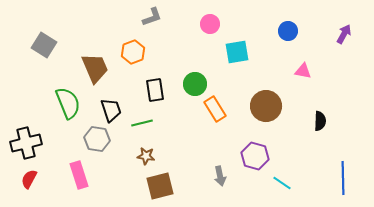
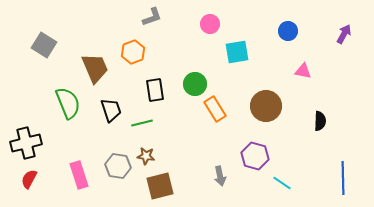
gray hexagon: moved 21 px right, 27 px down
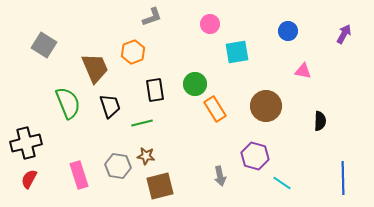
black trapezoid: moved 1 px left, 4 px up
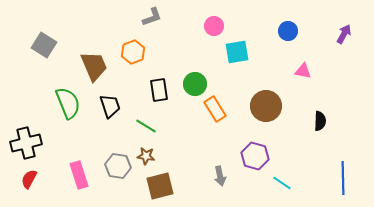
pink circle: moved 4 px right, 2 px down
brown trapezoid: moved 1 px left, 2 px up
black rectangle: moved 4 px right
green line: moved 4 px right, 3 px down; rotated 45 degrees clockwise
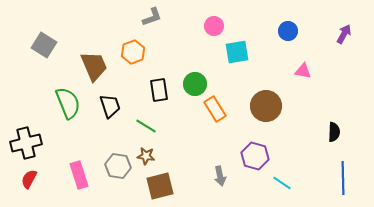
black semicircle: moved 14 px right, 11 px down
